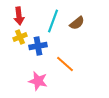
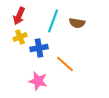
red arrow: rotated 30 degrees clockwise
brown semicircle: rotated 49 degrees clockwise
blue cross: moved 1 px right, 2 px down
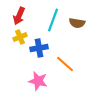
cyan line: moved 1 px up
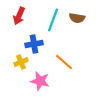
brown semicircle: moved 5 px up
yellow cross: moved 1 px right, 25 px down
blue cross: moved 5 px left, 4 px up
orange line: moved 1 px left, 2 px up
pink star: moved 2 px right
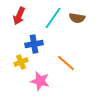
cyan line: moved 2 px up; rotated 15 degrees clockwise
orange line: moved 2 px right, 1 px down
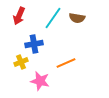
orange line: rotated 66 degrees counterclockwise
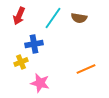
brown semicircle: moved 2 px right
orange line: moved 20 px right, 6 px down
pink star: moved 2 px down
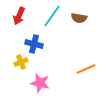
cyan line: moved 1 px left, 2 px up
blue cross: rotated 24 degrees clockwise
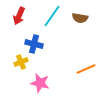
brown semicircle: moved 1 px right
